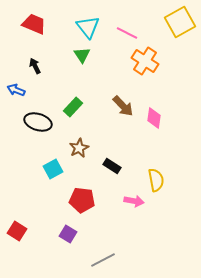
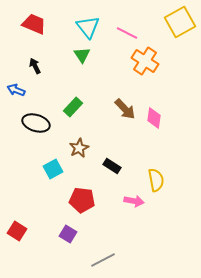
brown arrow: moved 2 px right, 3 px down
black ellipse: moved 2 px left, 1 px down
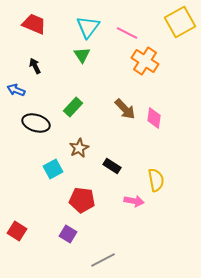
cyan triangle: rotated 15 degrees clockwise
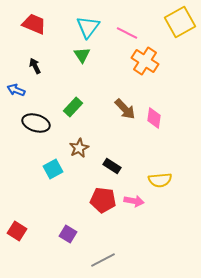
yellow semicircle: moved 4 px right; rotated 95 degrees clockwise
red pentagon: moved 21 px right
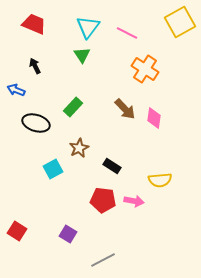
orange cross: moved 8 px down
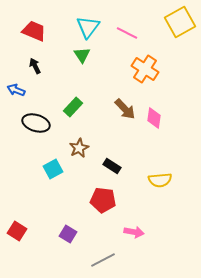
red trapezoid: moved 7 px down
pink arrow: moved 31 px down
